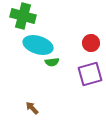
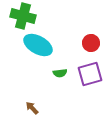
cyan ellipse: rotated 12 degrees clockwise
green semicircle: moved 8 px right, 11 px down
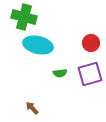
green cross: moved 1 px right, 1 px down
cyan ellipse: rotated 16 degrees counterclockwise
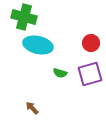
green semicircle: rotated 24 degrees clockwise
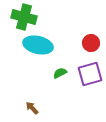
green semicircle: rotated 136 degrees clockwise
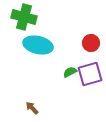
green semicircle: moved 10 px right, 1 px up
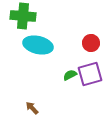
green cross: moved 1 px left, 1 px up; rotated 10 degrees counterclockwise
green semicircle: moved 3 px down
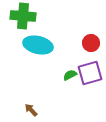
purple square: moved 1 px up
brown arrow: moved 1 px left, 2 px down
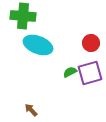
cyan ellipse: rotated 8 degrees clockwise
green semicircle: moved 3 px up
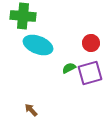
green semicircle: moved 1 px left, 4 px up
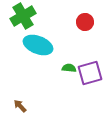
green cross: rotated 35 degrees counterclockwise
red circle: moved 6 px left, 21 px up
green semicircle: rotated 32 degrees clockwise
brown arrow: moved 11 px left, 4 px up
